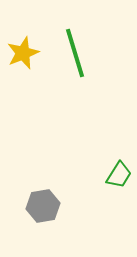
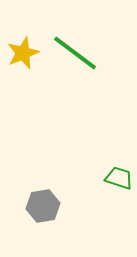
green line: rotated 36 degrees counterclockwise
green trapezoid: moved 3 px down; rotated 104 degrees counterclockwise
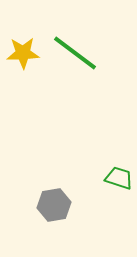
yellow star: rotated 20 degrees clockwise
gray hexagon: moved 11 px right, 1 px up
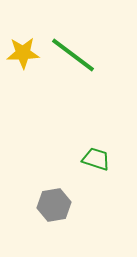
green line: moved 2 px left, 2 px down
green trapezoid: moved 23 px left, 19 px up
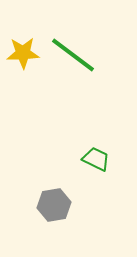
green trapezoid: rotated 8 degrees clockwise
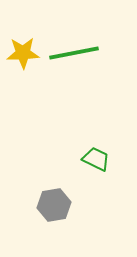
green line: moved 1 px right, 2 px up; rotated 48 degrees counterclockwise
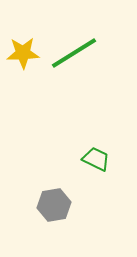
green line: rotated 21 degrees counterclockwise
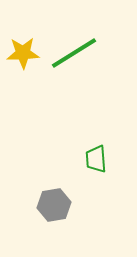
green trapezoid: rotated 120 degrees counterclockwise
